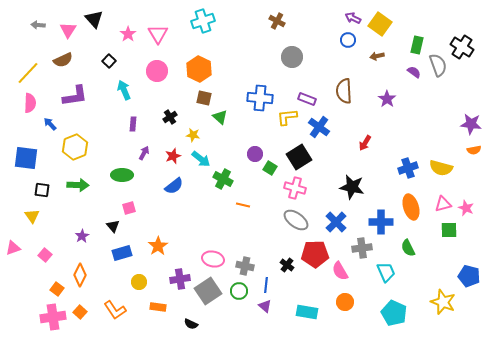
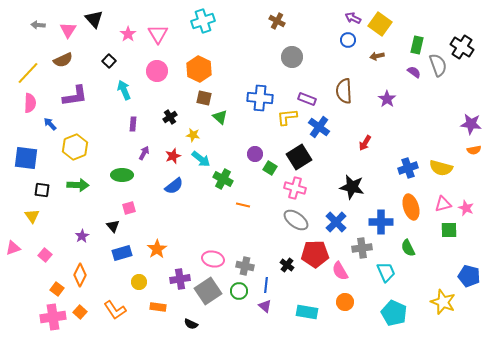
orange star at (158, 246): moved 1 px left, 3 px down
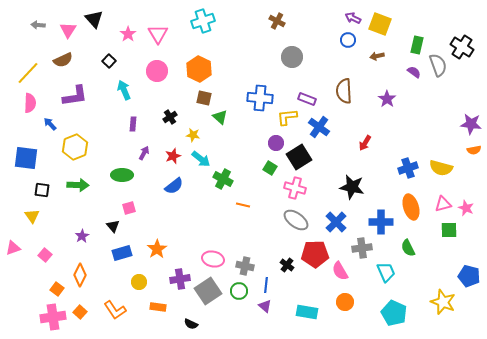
yellow square at (380, 24): rotated 15 degrees counterclockwise
purple circle at (255, 154): moved 21 px right, 11 px up
